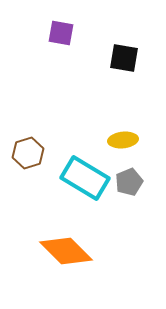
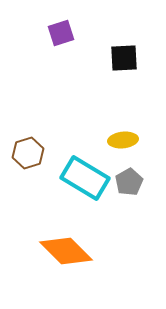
purple square: rotated 28 degrees counterclockwise
black square: rotated 12 degrees counterclockwise
gray pentagon: rotated 8 degrees counterclockwise
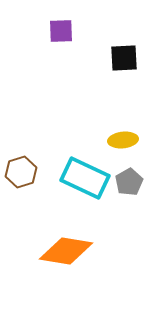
purple square: moved 2 px up; rotated 16 degrees clockwise
brown hexagon: moved 7 px left, 19 px down
cyan rectangle: rotated 6 degrees counterclockwise
orange diamond: rotated 36 degrees counterclockwise
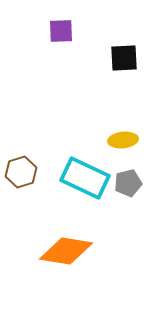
gray pentagon: moved 1 px left, 1 px down; rotated 16 degrees clockwise
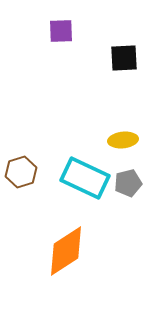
orange diamond: rotated 42 degrees counterclockwise
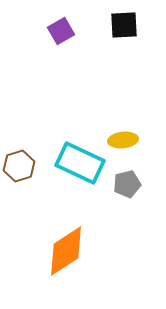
purple square: rotated 28 degrees counterclockwise
black square: moved 33 px up
brown hexagon: moved 2 px left, 6 px up
cyan rectangle: moved 5 px left, 15 px up
gray pentagon: moved 1 px left, 1 px down
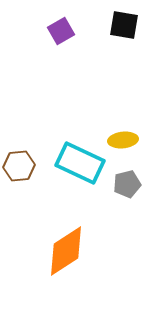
black square: rotated 12 degrees clockwise
brown hexagon: rotated 12 degrees clockwise
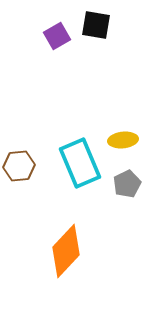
black square: moved 28 px left
purple square: moved 4 px left, 5 px down
cyan rectangle: rotated 42 degrees clockwise
gray pentagon: rotated 12 degrees counterclockwise
orange diamond: rotated 14 degrees counterclockwise
